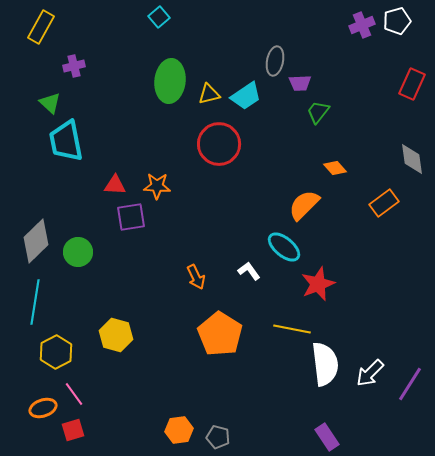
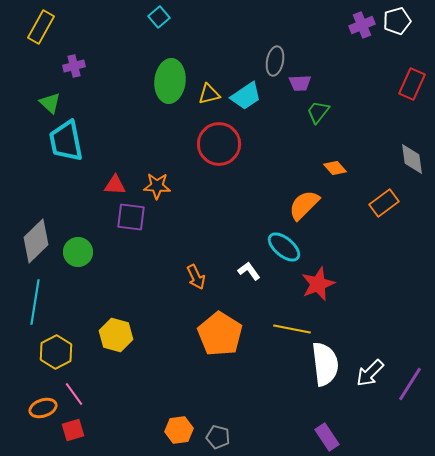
purple square at (131, 217): rotated 16 degrees clockwise
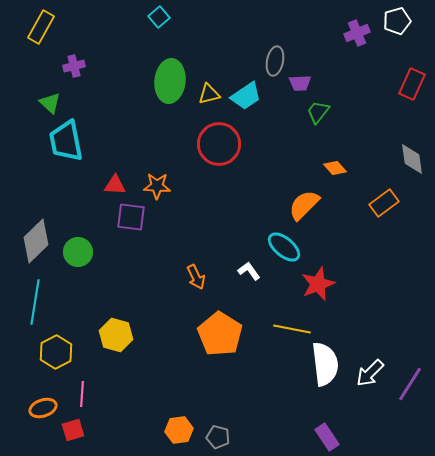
purple cross at (362, 25): moved 5 px left, 8 px down
pink line at (74, 394): moved 8 px right; rotated 40 degrees clockwise
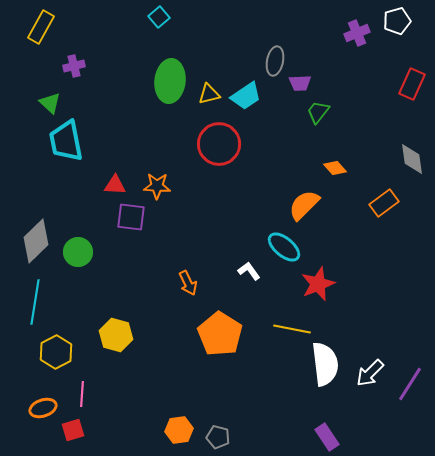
orange arrow at (196, 277): moved 8 px left, 6 px down
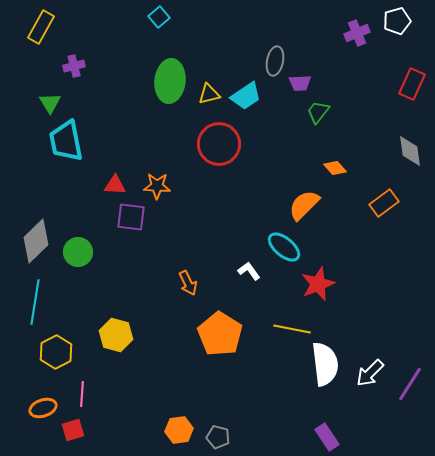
green triangle at (50, 103): rotated 15 degrees clockwise
gray diamond at (412, 159): moved 2 px left, 8 px up
